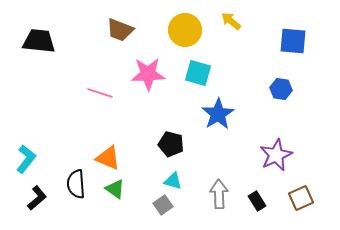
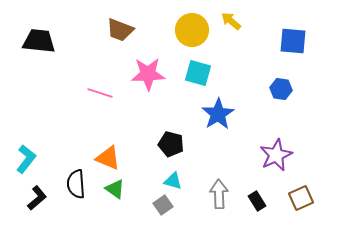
yellow circle: moved 7 px right
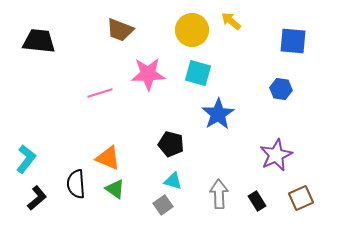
pink line: rotated 35 degrees counterclockwise
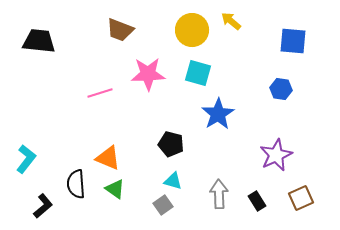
black L-shape: moved 6 px right, 8 px down
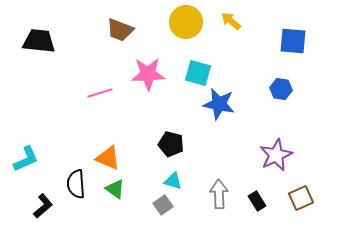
yellow circle: moved 6 px left, 8 px up
blue star: moved 1 px right, 10 px up; rotated 28 degrees counterclockwise
cyan L-shape: rotated 28 degrees clockwise
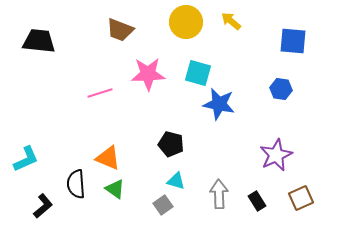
cyan triangle: moved 3 px right
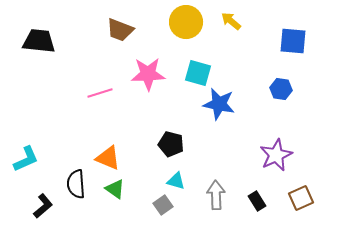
gray arrow: moved 3 px left, 1 px down
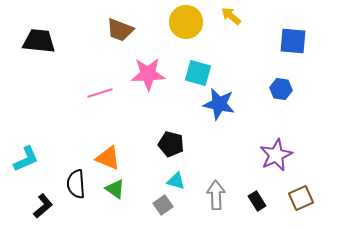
yellow arrow: moved 5 px up
